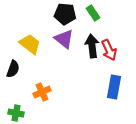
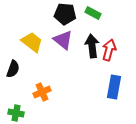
green rectangle: rotated 28 degrees counterclockwise
purple triangle: moved 1 px left, 1 px down
yellow trapezoid: moved 2 px right, 2 px up
red arrow: rotated 140 degrees counterclockwise
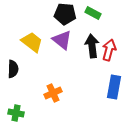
purple triangle: moved 1 px left
black semicircle: rotated 18 degrees counterclockwise
orange cross: moved 11 px right, 1 px down
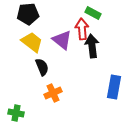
black pentagon: moved 37 px left; rotated 10 degrees counterclockwise
red arrow: moved 27 px left, 21 px up; rotated 20 degrees counterclockwise
black semicircle: moved 29 px right, 2 px up; rotated 24 degrees counterclockwise
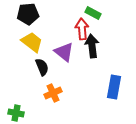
purple triangle: moved 2 px right, 12 px down
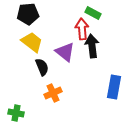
purple triangle: moved 1 px right
